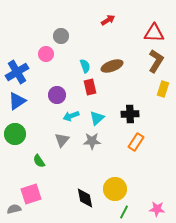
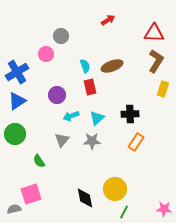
pink star: moved 7 px right
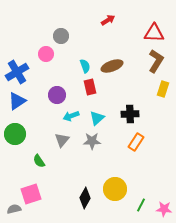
black diamond: rotated 40 degrees clockwise
green line: moved 17 px right, 7 px up
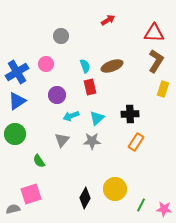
pink circle: moved 10 px down
gray semicircle: moved 1 px left
